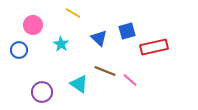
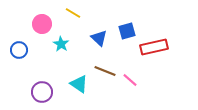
pink circle: moved 9 px right, 1 px up
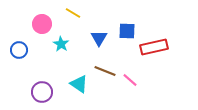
blue square: rotated 18 degrees clockwise
blue triangle: rotated 18 degrees clockwise
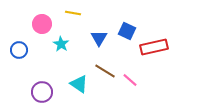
yellow line: rotated 21 degrees counterclockwise
blue square: rotated 24 degrees clockwise
brown line: rotated 10 degrees clockwise
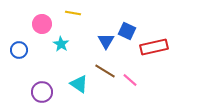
blue triangle: moved 7 px right, 3 px down
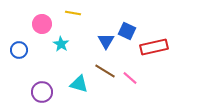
pink line: moved 2 px up
cyan triangle: rotated 18 degrees counterclockwise
